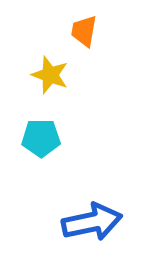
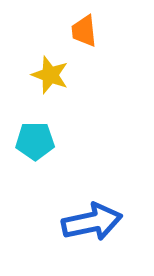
orange trapezoid: rotated 16 degrees counterclockwise
cyan pentagon: moved 6 px left, 3 px down
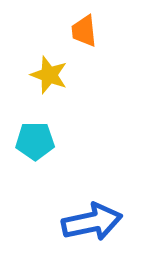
yellow star: moved 1 px left
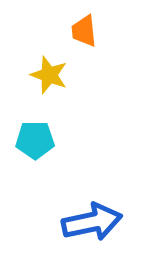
cyan pentagon: moved 1 px up
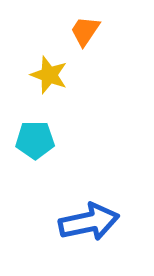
orange trapezoid: moved 1 px right; rotated 40 degrees clockwise
blue arrow: moved 3 px left
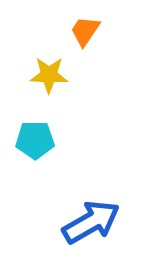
yellow star: rotated 18 degrees counterclockwise
blue arrow: moved 2 px right; rotated 18 degrees counterclockwise
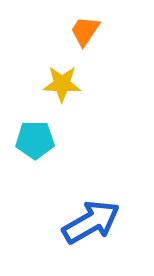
yellow star: moved 13 px right, 9 px down
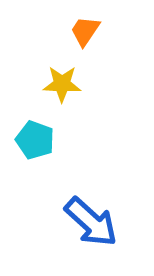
cyan pentagon: rotated 21 degrees clockwise
blue arrow: rotated 72 degrees clockwise
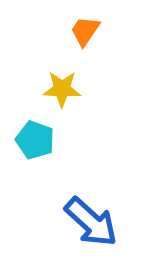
yellow star: moved 5 px down
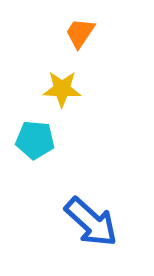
orange trapezoid: moved 5 px left, 2 px down
cyan pentagon: rotated 15 degrees counterclockwise
